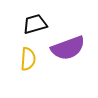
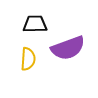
black trapezoid: rotated 15 degrees clockwise
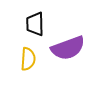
black trapezoid: rotated 90 degrees counterclockwise
